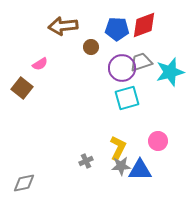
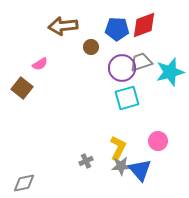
blue triangle: rotated 50 degrees clockwise
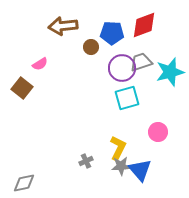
blue pentagon: moved 5 px left, 4 px down
pink circle: moved 9 px up
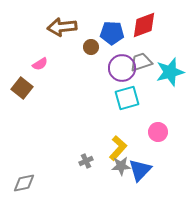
brown arrow: moved 1 px left, 1 px down
yellow L-shape: rotated 15 degrees clockwise
blue triangle: rotated 25 degrees clockwise
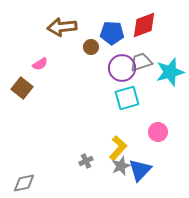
gray star: rotated 18 degrees counterclockwise
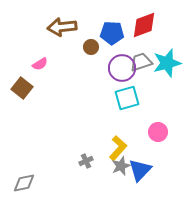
cyan star: moved 3 px left, 9 px up
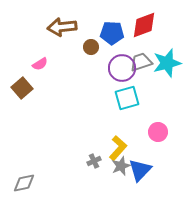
brown square: rotated 10 degrees clockwise
gray cross: moved 8 px right
